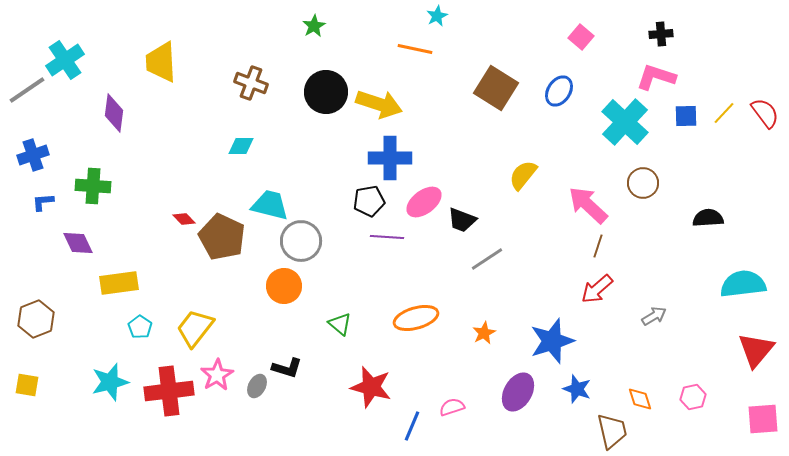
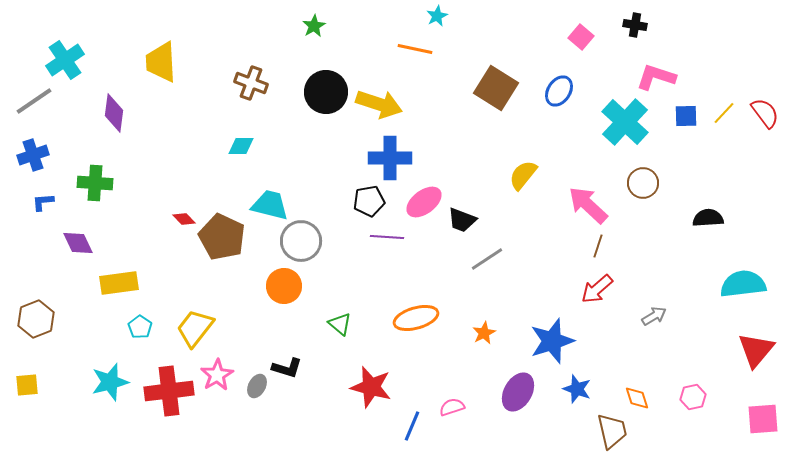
black cross at (661, 34): moved 26 px left, 9 px up; rotated 15 degrees clockwise
gray line at (27, 90): moved 7 px right, 11 px down
green cross at (93, 186): moved 2 px right, 3 px up
yellow square at (27, 385): rotated 15 degrees counterclockwise
orange diamond at (640, 399): moved 3 px left, 1 px up
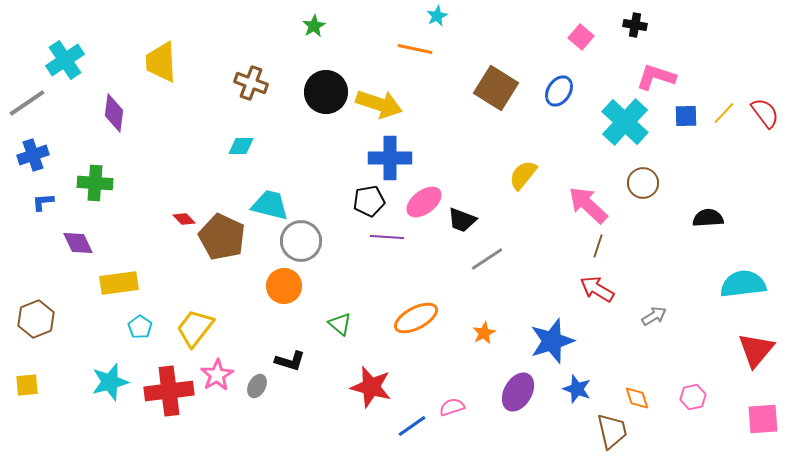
gray line at (34, 101): moved 7 px left, 2 px down
red arrow at (597, 289): rotated 72 degrees clockwise
orange ellipse at (416, 318): rotated 12 degrees counterclockwise
black L-shape at (287, 368): moved 3 px right, 7 px up
blue line at (412, 426): rotated 32 degrees clockwise
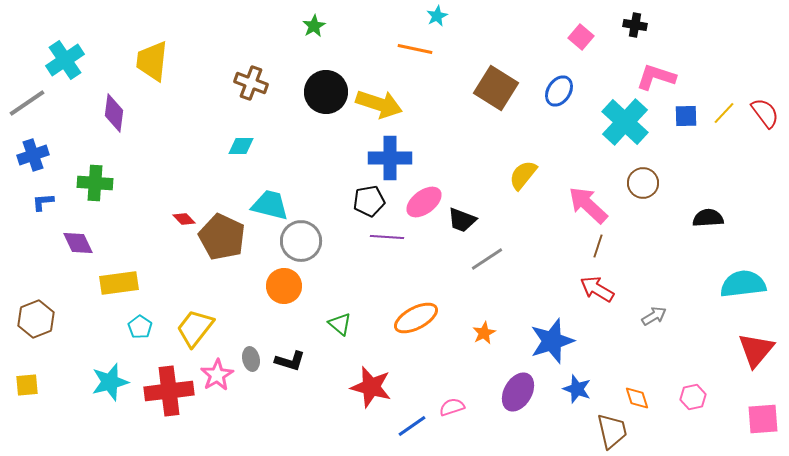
yellow trapezoid at (161, 62): moved 9 px left, 1 px up; rotated 9 degrees clockwise
gray ellipse at (257, 386): moved 6 px left, 27 px up; rotated 40 degrees counterclockwise
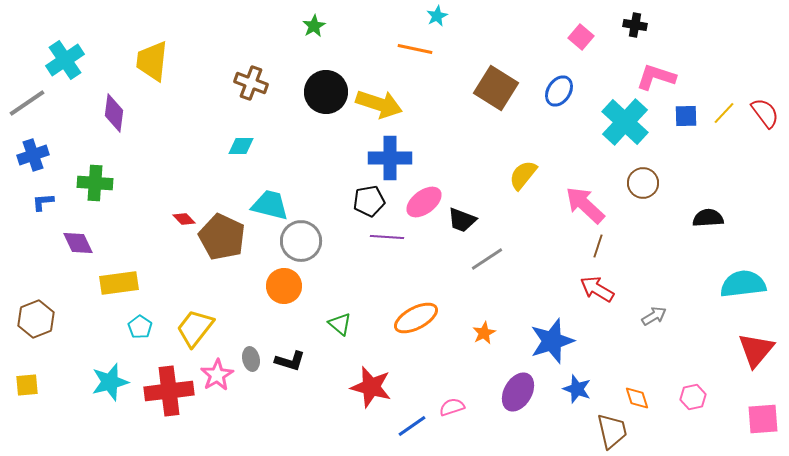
pink arrow at (588, 205): moved 3 px left
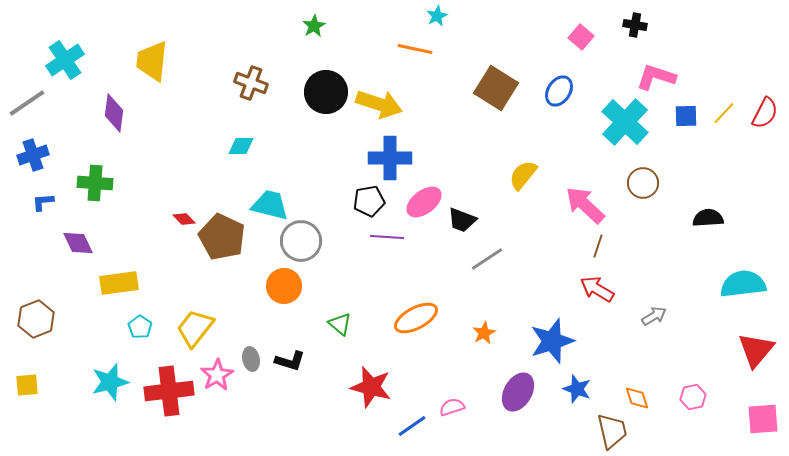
red semicircle at (765, 113): rotated 64 degrees clockwise
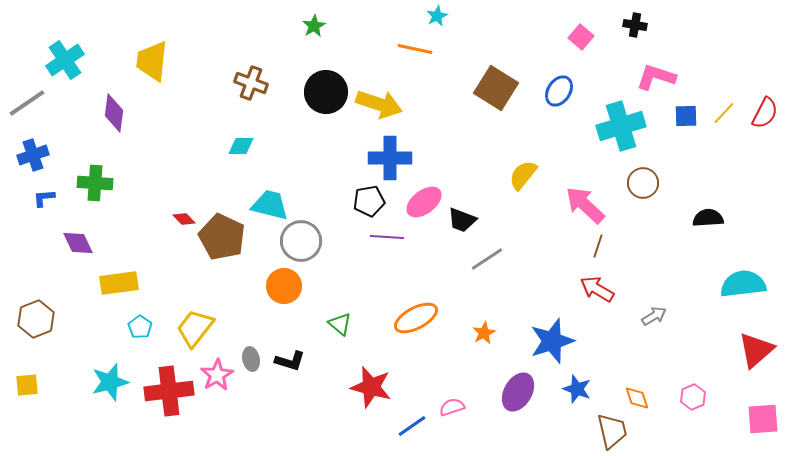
cyan cross at (625, 122): moved 4 px left, 4 px down; rotated 30 degrees clockwise
blue L-shape at (43, 202): moved 1 px right, 4 px up
red triangle at (756, 350): rotated 9 degrees clockwise
pink hexagon at (693, 397): rotated 10 degrees counterclockwise
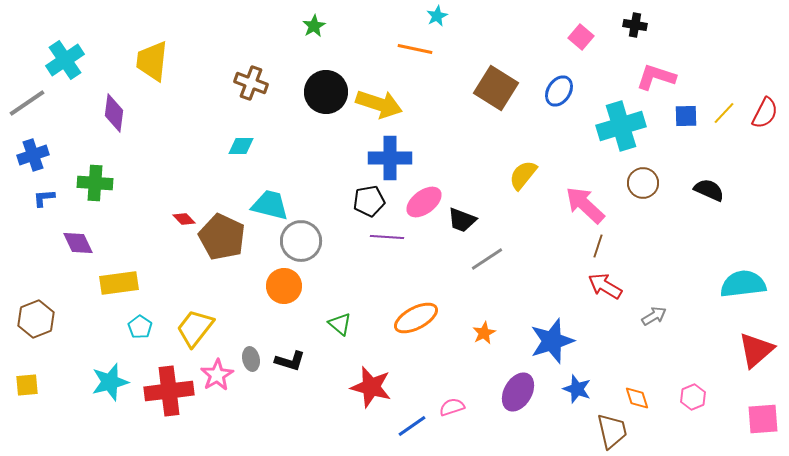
black semicircle at (708, 218): moved 1 px right, 28 px up; rotated 28 degrees clockwise
red arrow at (597, 289): moved 8 px right, 3 px up
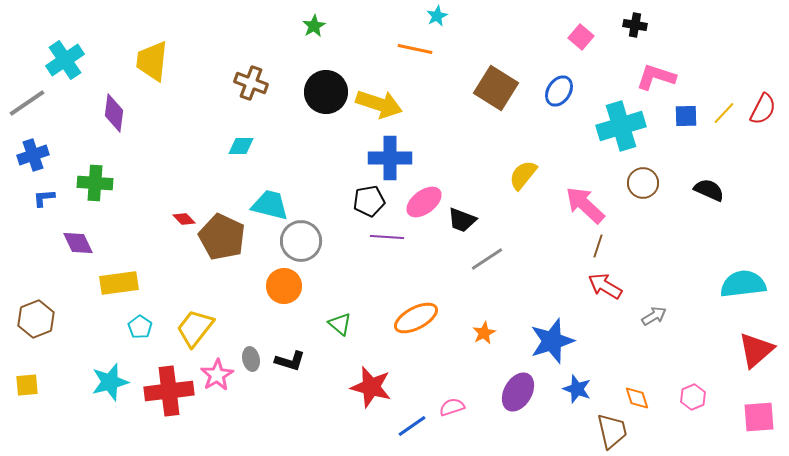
red semicircle at (765, 113): moved 2 px left, 4 px up
pink square at (763, 419): moved 4 px left, 2 px up
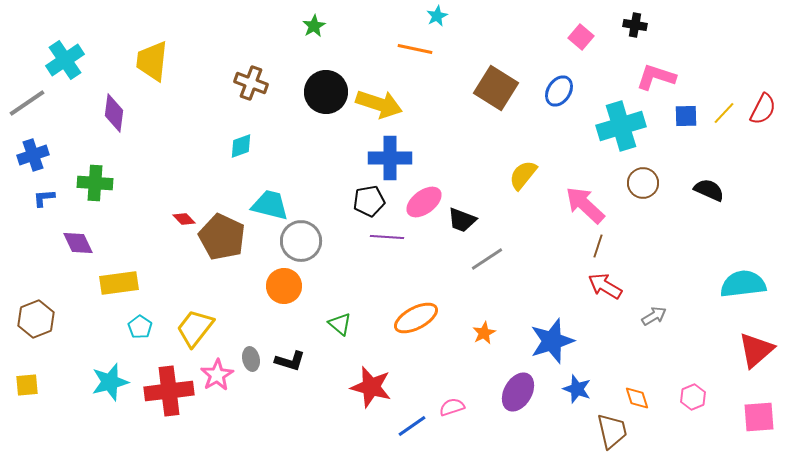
cyan diamond at (241, 146): rotated 20 degrees counterclockwise
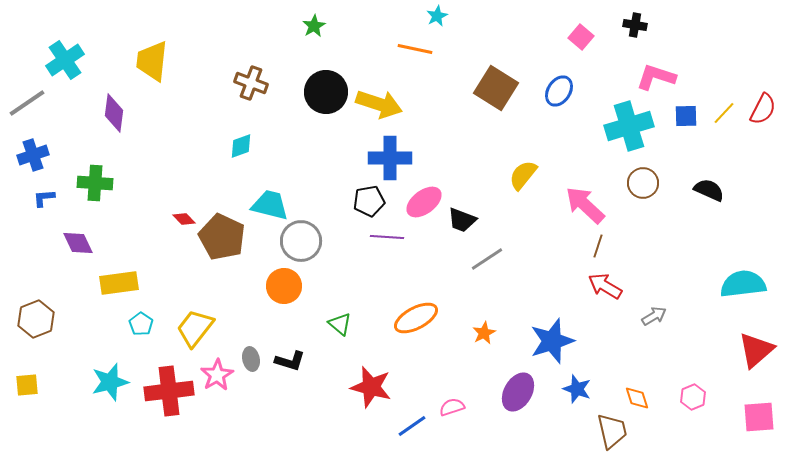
cyan cross at (621, 126): moved 8 px right
cyan pentagon at (140, 327): moved 1 px right, 3 px up
